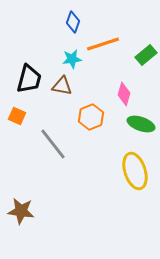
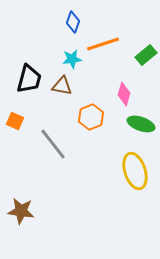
orange square: moved 2 px left, 5 px down
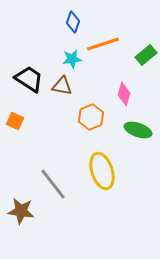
black trapezoid: rotated 72 degrees counterclockwise
green ellipse: moved 3 px left, 6 px down
gray line: moved 40 px down
yellow ellipse: moved 33 px left
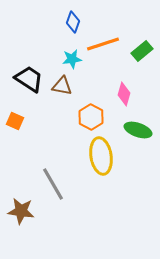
green rectangle: moved 4 px left, 4 px up
orange hexagon: rotated 10 degrees counterclockwise
yellow ellipse: moved 1 px left, 15 px up; rotated 9 degrees clockwise
gray line: rotated 8 degrees clockwise
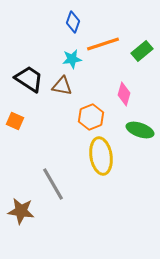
orange hexagon: rotated 10 degrees clockwise
green ellipse: moved 2 px right
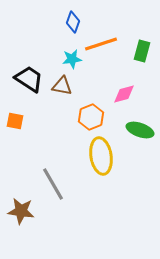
orange line: moved 2 px left
green rectangle: rotated 35 degrees counterclockwise
pink diamond: rotated 60 degrees clockwise
orange square: rotated 12 degrees counterclockwise
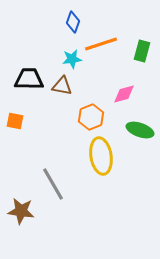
black trapezoid: rotated 32 degrees counterclockwise
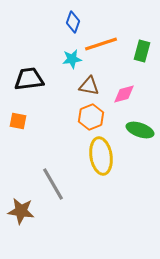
black trapezoid: rotated 8 degrees counterclockwise
brown triangle: moved 27 px right
orange square: moved 3 px right
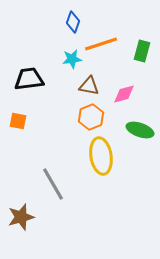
brown star: moved 6 px down; rotated 24 degrees counterclockwise
